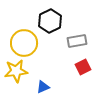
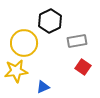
red square: rotated 28 degrees counterclockwise
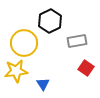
red square: moved 3 px right, 1 px down
blue triangle: moved 3 px up; rotated 40 degrees counterclockwise
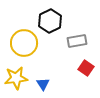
yellow star: moved 7 px down
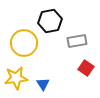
black hexagon: rotated 15 degrees clockwise
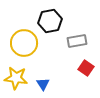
yellow star: rotated 15 degrees clockwise
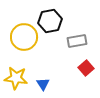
yellow circle: moved 6 px up
red square: rotated 14 degrees clockwise
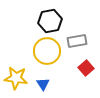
yellow circle: moved 23 px right, 14 px down
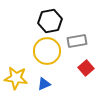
blue triangle: moved 1 px right; rotated 40 degrees clockwise
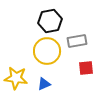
red square: rotated 35 degrees clockwise
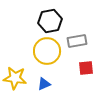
yellow star: moved 1 px left
